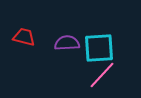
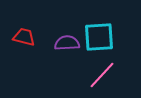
cyan square: moved 11 px up
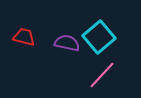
cyan square: rotated 36 degrees counterclockwise
purple semicircle: rotated 15 degrees clockwise
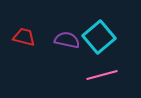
purple semicircle: moved 3 px up
pink line: rotated 32 degrees clockwise
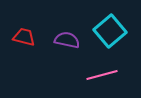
cyan square: moved 11 px right, 6 px up
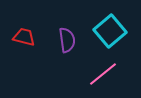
purple semicircle: rotated 70 degrees clockwise
pink line: moved 1 px right, 1 px up; rotated 24 degrees counterclockwise
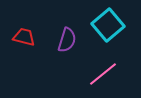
cyan square: moved 2 px left, 6 px up
purple semicircle: rotated 25 degrees clockwise
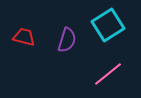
cyan square: rotated 8 degrees clockwise
pink line: moved 5 px right
